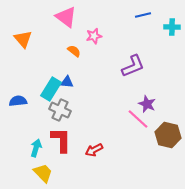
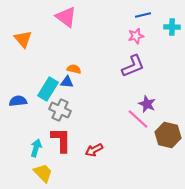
pink star: moved 42 px right
orange semicircle: moved 18 px down; rotated 24 degrees counterclockwise
cyan rectangle: moved 3 px left
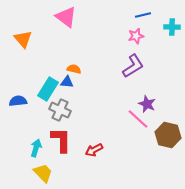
purple L-shape: rotated 10 degrees counterclockwise
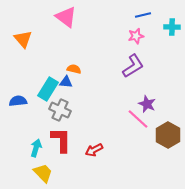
blue triangle: moved 1 px left
brown hexagon: rotated 15 degrees clockwise
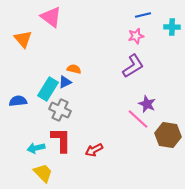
pink triangle: moved 15 px left
blue triangle: moved 1 px left; rotated 32 degrees counterclockwise
brown hexagon: rotated 20 degrees counterclockwise
cyan arrow: rotated 120 degrees counterclockwise
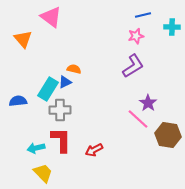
purple star: moved 1 px right, 1 px up; rotated 12 degrees clockwise
gray cross: rotated 25 degrees counterclockwise
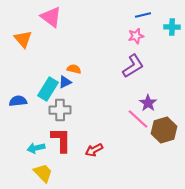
brown hexagon: moved 4 px left, 5 px up; rotated 25 degrees counterclockwise
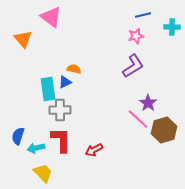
cyan rectangle: rotated 40 degrees counterclockwise
blue semicircle: moved 35 px down; rotated 66 degrees counterclockwise
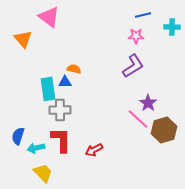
pink triangle: moved 2 px left
pink star: rotated 14 degrees clockwise
blue triangle: rotated 24 degrees clockwise
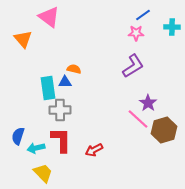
blue line: rotated 21 degrees counterclockwise
pink star: moved 3 px up
cyan rectangle: moved 1 px up
